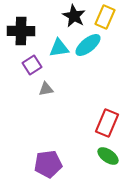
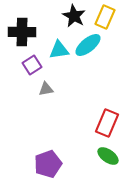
black cross: moved 1 px right, 1 px down
cyan triangle: moved 2 px down
purple pentagon: rotated 12 degrees counterclockwise
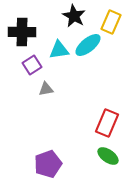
yellow rectangle: moved 6 px right, 5 px down
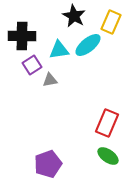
black cross: moved 4 px down
gray triangle: moved 4 px right, 9 px up
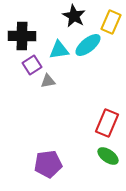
gray triangle: moved 2 px left, 1 px down
purple pentagon: rotated 12 degrees clockwise
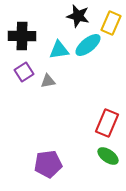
black star: moved 4 px right; rotated 15 degrees counterclockwise
yellow rectangle: moved 1 px down
purple square: moved 8 px left, 7 px down
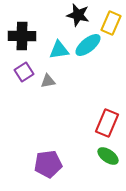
black star: moved 1 px up
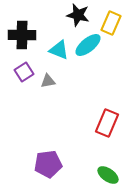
black cross: moved 1 px up
cyan triangle: rotated 30 degrees clockwise
green ellipse: moved 19 px down
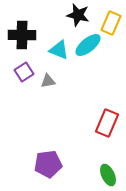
green ellipse: rotated 30 degrees clockwise
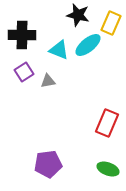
green ellipse: moved 6 px up; rotated 45 degrees counterclockwise
